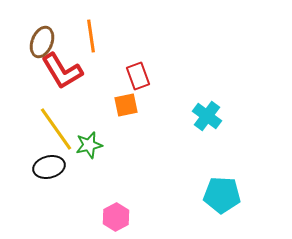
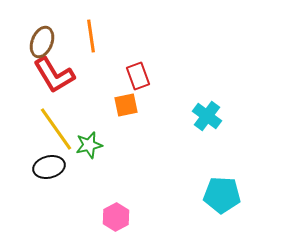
red L-shape: moved 8 px left, 4 px down
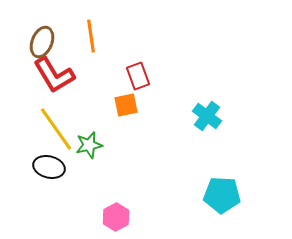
black ellipse: rotated 28 degrees clockwise
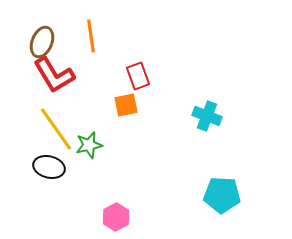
cyan cross: rotated 16 degrees counterclockwise
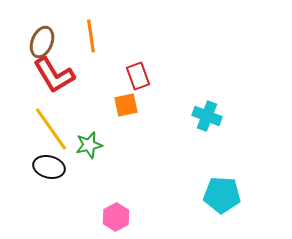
yellow line: moved 5 px left
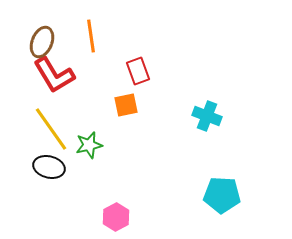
red rectangle: moved 5 px up
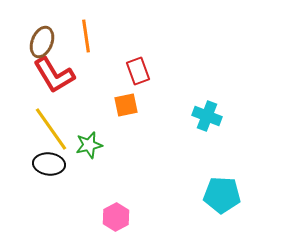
orange line: moved 5 px left
black ellipse: moved 3 px up; rotated 8 degrees counterclockwise
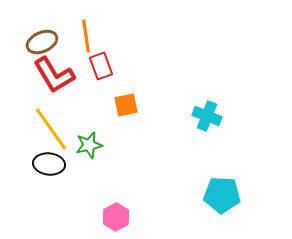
brown ellipse: rotated 44 degrees clockwise
red rectangle: moved 37 px left, 5 px up
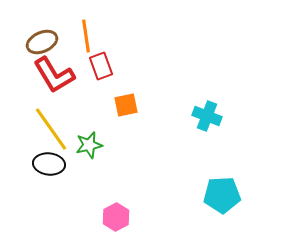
cyan pentagon: rotated 6 degrees counterclockwise
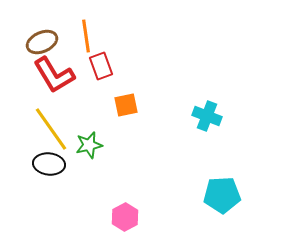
pink hexagon: moved 9 px right
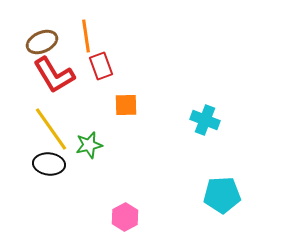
orange square: rotated 10 degrees clockwise
cyan cross: moved 2 px left, 4 px down
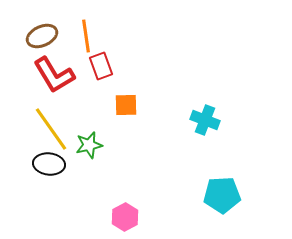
brown ellipse: moved 6 px up
